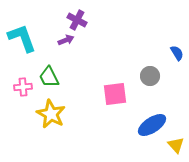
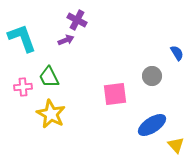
gray circle: moved 2 px right
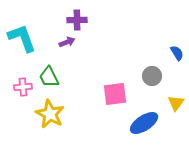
purple cross: rotated 30 degrees counterclockwise
purple arrow: moved 1 px right, 2 px down
yellow star: moved 1 px left
blue ellipse: moved 8 px left, 2 px up
yellow triangle: moved 42 px up; rotated 18 degrees clockwise
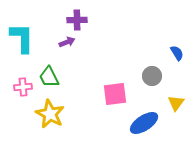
cyan L-shape: rotated 20 degrees clockwise
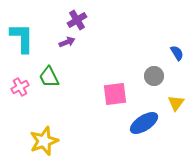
purple cross: rotated 30 degrees counterclockwise
gray circle: moved 2 px right
pink cross: moved 3 px left; rotated 24 degrees counterclockwise
yellow star: moved 6 px left, 27 px down; rotated 24 degrees clockwise
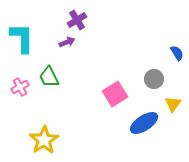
gray circle: moved 3 px down
pink square: rotated 25 degrees counterclockwise
yellow triangle: moved 3 px left, 1 px down
yellow star: moved 1 px up; rotated 12 degrees counterclockwise
